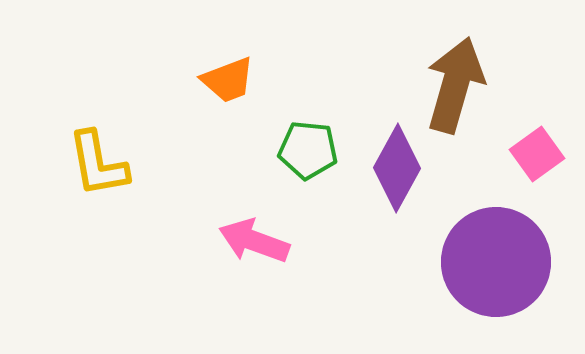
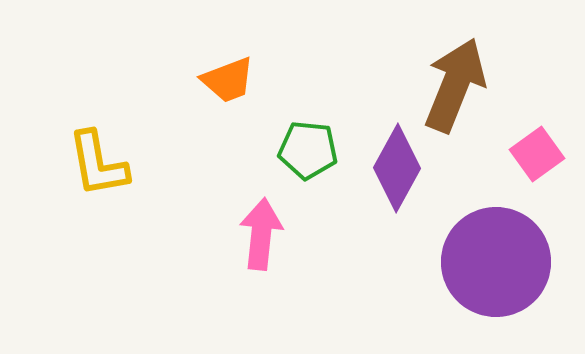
brown arrow: rotated 6 degrees clockwise
pink arrow: moved 7 px right, 7 px up; rotated 76 degrees clockwise
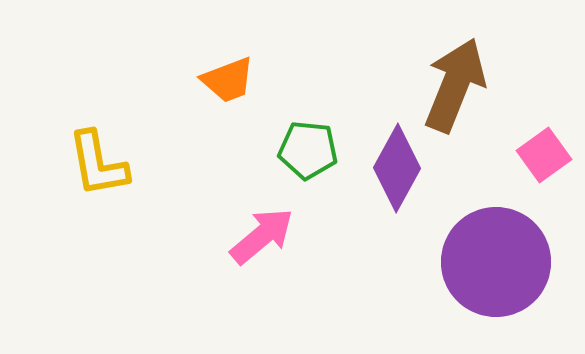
pink square: moved 7 px right, 1 px down
pink arrow: moved 1 px right, 2 px down; rotated 44 degrees clockwise
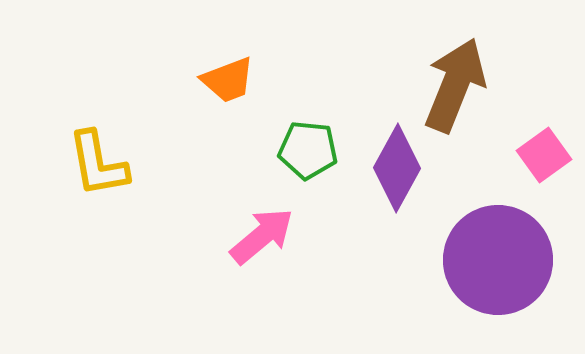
purple circle: moved 2 px right, 2 px up
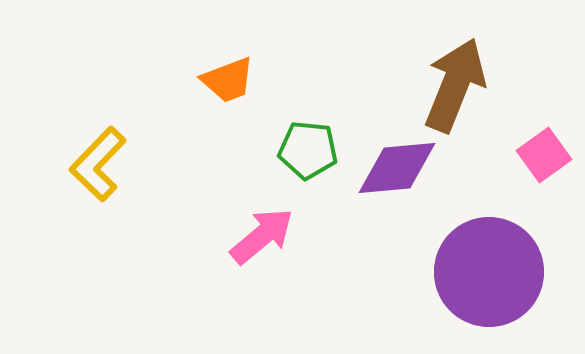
yellow L-shape: rotated 54 degrees clockwise
purple diamond: rotated 56 degrees clockwise
purple circle: moved 9 px left, 12 px down
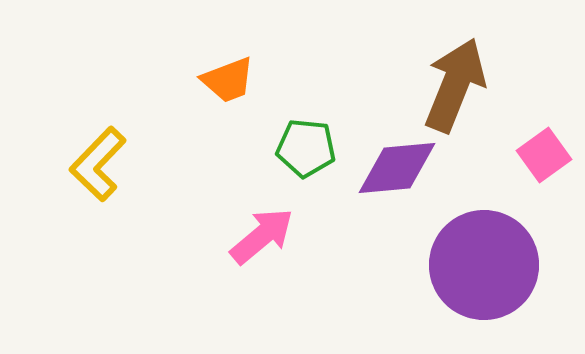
green pentagon: moved 2 px left, 2 px up
purple circle: moved 5 px left, 7 px up
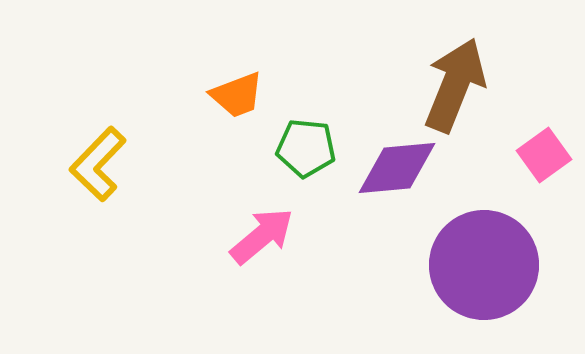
orange trapezoid: moved 9 px right, 15 px down
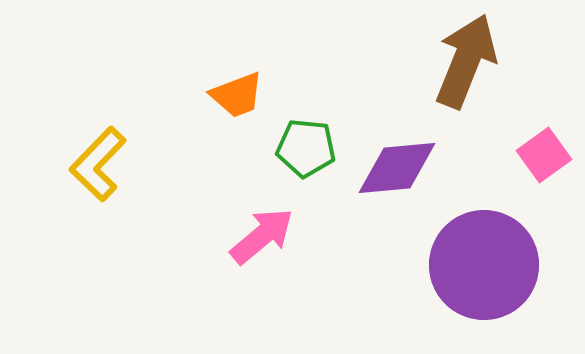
brown arrow: moved 11 px right, 24 px up
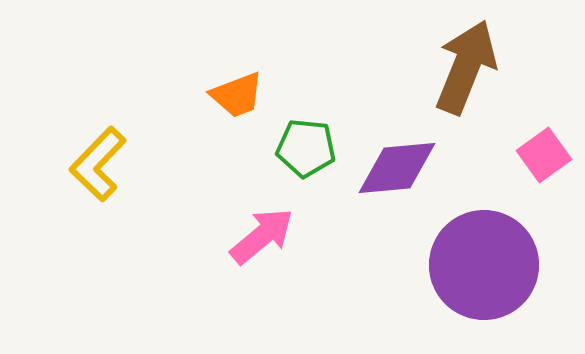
brown arrow: moved 6 px down
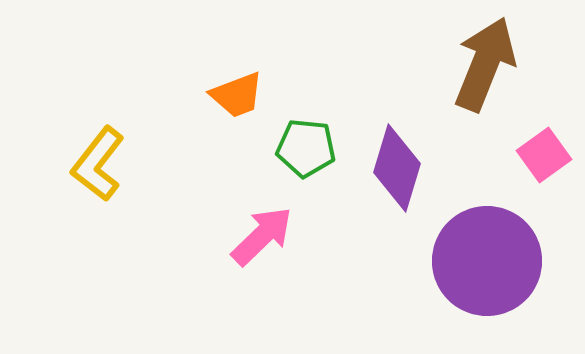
brown arrow: moved 19 px right, 3 px up
yellow L-shape: rotated 6 degrees counterclockwise
purple diamond: rotated 68 degrees counterclockwise
pink arrow: rotated 4 degrees counterclockwise
purple circle: moved 3 px right, 4 px up
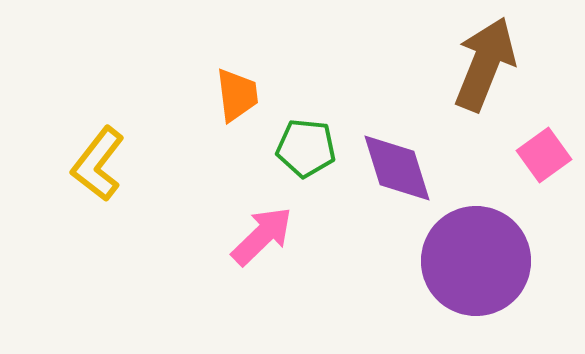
orange trapezoid: rotated 76 degrees counterclockwise
purple diamond: rotated 34 degrees counterclockwise
purple circle: moved 11 px left
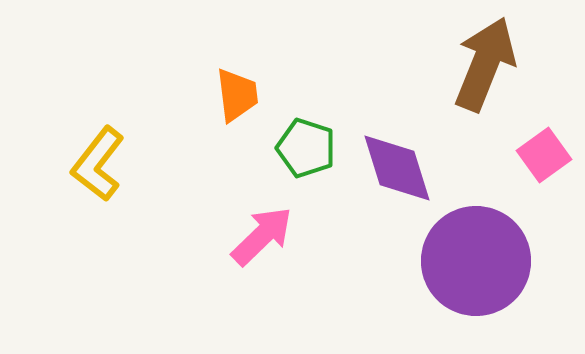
green pentagon: rotated 12 degrees clockwise
